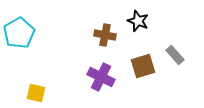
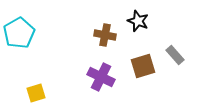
yellow square: rotated 30 degrees counterclockwise
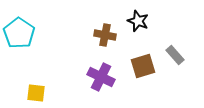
cyan pentagon: rotated 8 degrees counterclockwise
yellow square: rotated 24 degrees clockwise
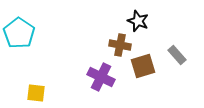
brown cross: moved 15 px right, 10 px down
gray rectangle: moved 2 px right
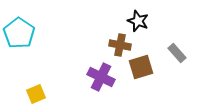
gray rectangle: moved 2 px up
brown square: moved 2 px left, 1 px down
yellow square: moved 1 px down; rotated 30 degrees counterclockwise
